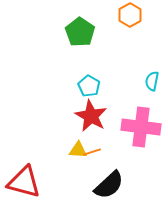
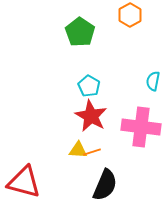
cyan semicircle: moved 1 px right
black semicircle: moved 4 px left; rotated 24 degrees counterclockwise
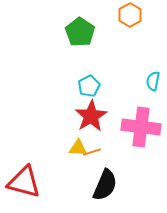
cyan pentagon: rotated 15 degrees clockwise
red star: rotated 12 degrees clockwise
yellow triangle: moved 2 px up
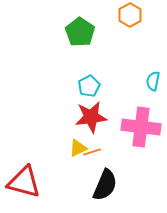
red star: moved 1 px down; rotated 24 degrees clockwise
yellow triangle: rotated 30 degrees counterclockwise
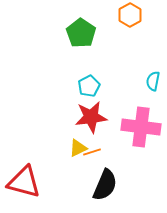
green pentagon: moved 1 px right, 1 px down
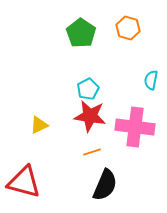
orange hexagon: moved 2 px left, 13 px down; rotated 15 degrees counterclockwise
cyan semicircle: moved 2 px left, 1 px up
cyan pentagon: moved 1 px left, 3 px down
red star: moved 1 px left, 1 px up; rotated 16 degrees clockwise
pink cross: moved 6 px left
yellow triangle: moved 39 px left, 23 px up
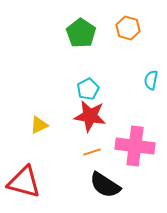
pink cross: moved 19 px down
black semicircle: rotated 100 degrees clockwise
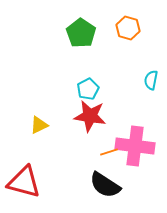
orange line: moved 17 px right
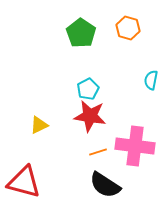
orange line: moved 11 px left
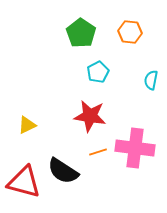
orange hexagon: moved 2 px right, 4 px down; rotated 10 degrees counterclockwise
cyan pentagon: moved 10 px right, 17 px up
yellow triangle: moved 12 px left
pink cross: moved 2 px down
black semicircle: moved 42 px left, 14 px up
